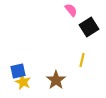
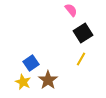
black square: moved 6 px left, 6 px down
yellow line: moved 1 px left, 1 px up; rotated 16 degrees clockwise
blue square: moved 13 px right, 8 px up; rotated 21 degrees counterclockwise
brown star: moved 8 px left
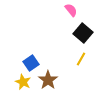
black square: rotated 18 degrees counterclockwise
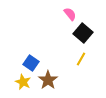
pink semicircle: moved 1 px left, 4 px down
blue square: rotated 21 degrees counterclockwise
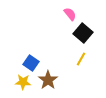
yellow star: rotated 21 degrees counterclockwise
